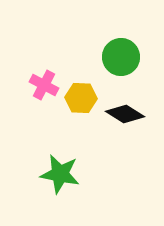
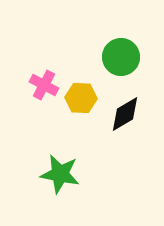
black diamond: rotated 63 degrees counterclockwise
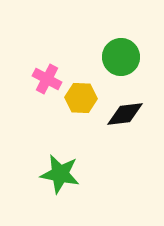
pink cross: moved 3 px right, 6 px up
black diamond: rotated 24 degrees clockwise
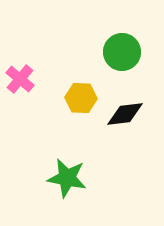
green circle: moved 1 px right, 5 px up
pink cross: moved 27 px left; rotated 12 degrees clockwise
green star: moved 7 px right, 4 px down
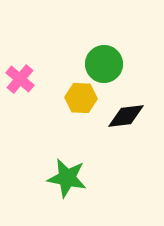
green circle: moved 18 px left, 12 px down
black diamond: moved 1 px right, 2 px down
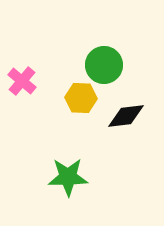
green circle: moved 1 px down
pink cross: moved 2 px right, 2 px down
green star: moved 1 px right, 1 px up; rotated 12 degrees counterclockwise
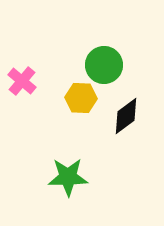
black diamond: rotated 30 degrees counterclockwise
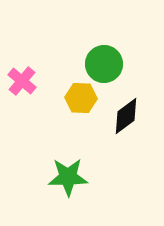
green circle: moved 1 px up
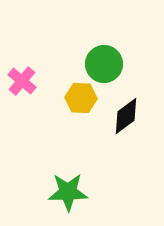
green star: moved 15 px down
